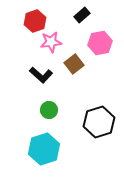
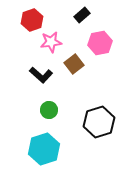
red hexagon: moved 3 px left, 1 px up
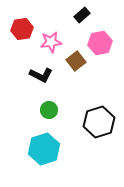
red hexagon: moved 10 px left, 9 px down; rotated 10 degrees clockwise
brown square: moved 2 px right, 3 px up
black L-shape: rotated 15 degrees counterclockwise
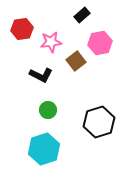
green circle: moved 1 px left
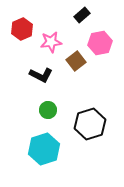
red hexagon: rotated 15 degrees counterclockwise
black hexagon: moved 9 px left, 2 px down
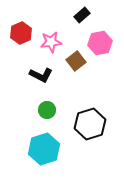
red hexagon: moved 1 px left, 4 px down
green circle: moved 1 px left
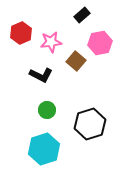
brown square: rotated 12 degrees counterclockwise
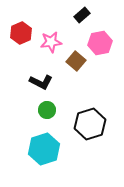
black L-shape: moved 7 px down
